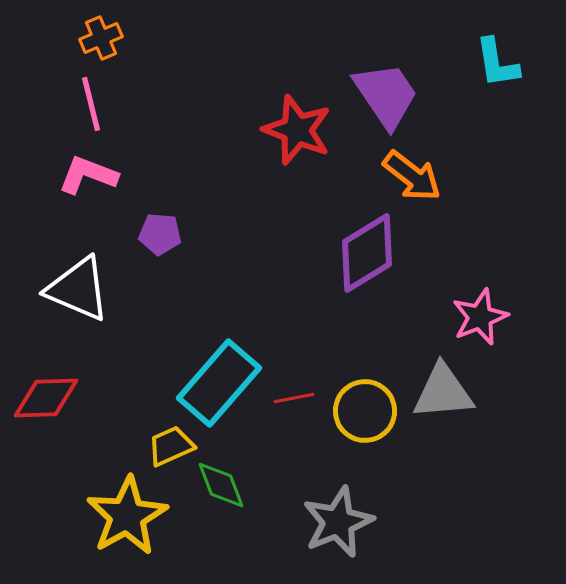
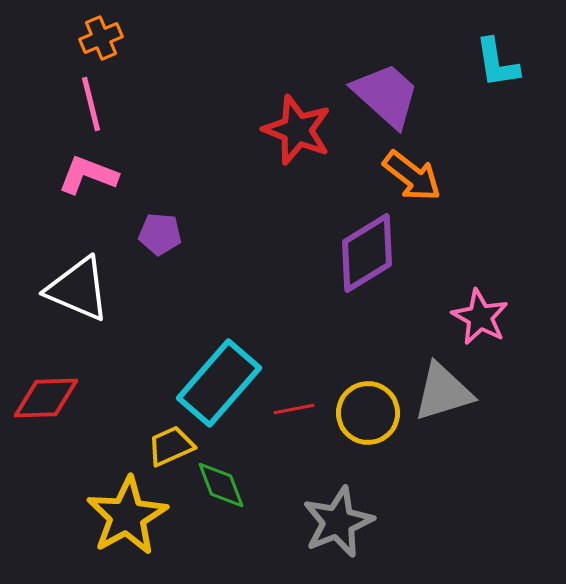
purple trapezoid: rotated 14 degrees counterclockwise
pink star: rotated 22 degrees counterclockwise
gray triangle: rotated 12 degrees counterclockwise
red line: moved 11 px down
yellow circle: moved 3 px right, 2 px down
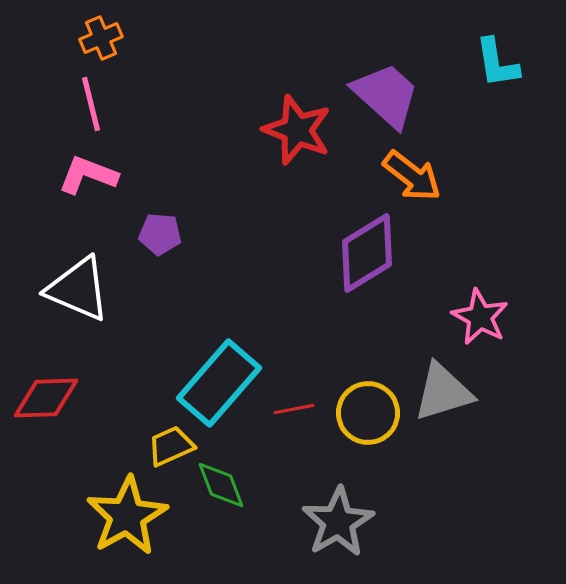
gray star: rotated 8 degrees counterclockwise
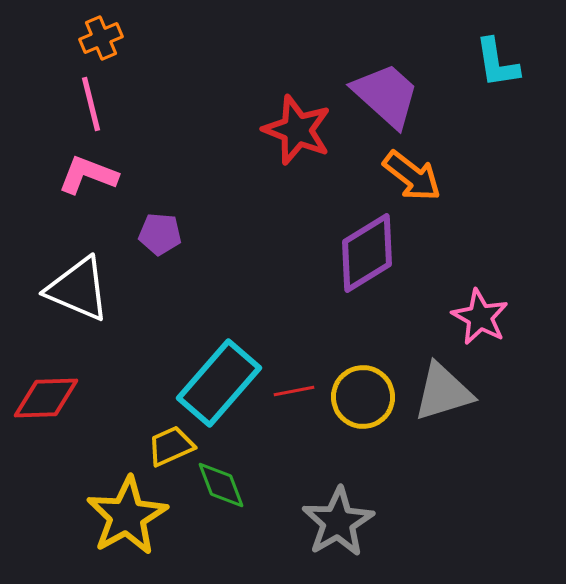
red line: moved 18 px up
yellow circle: moved 5 px left, 16 px up
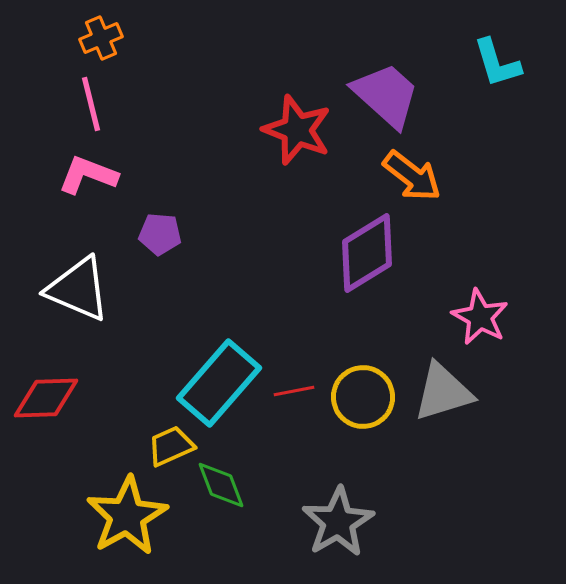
cyan L-shape: rotated 8 degrees counterclockwise
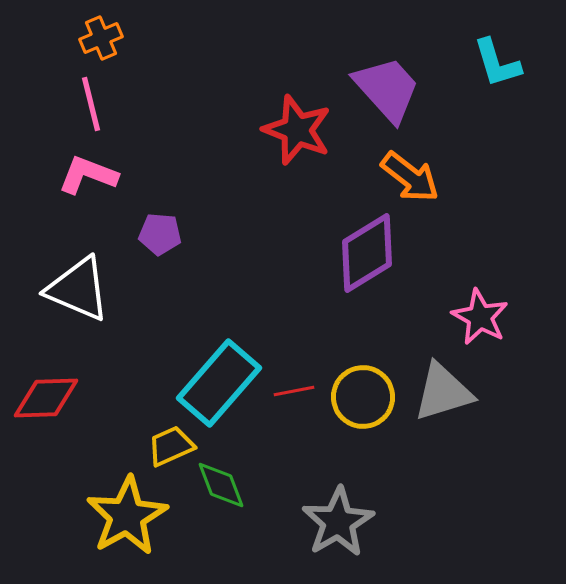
purple trapezoid: moved 1 px right, 6 px up; rotated 6 degrees clockwise
orange arrow: moved 2 px left, 1 px down
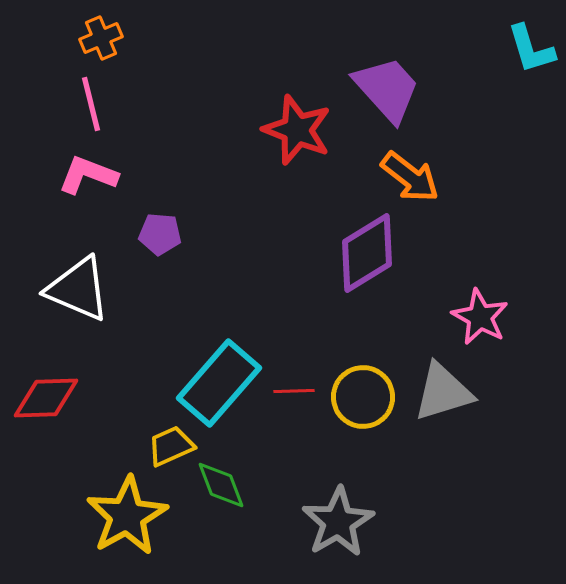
cyan L-shape: moved 34 px right, 14 px up
red line: rotated 9 degrees clockwise
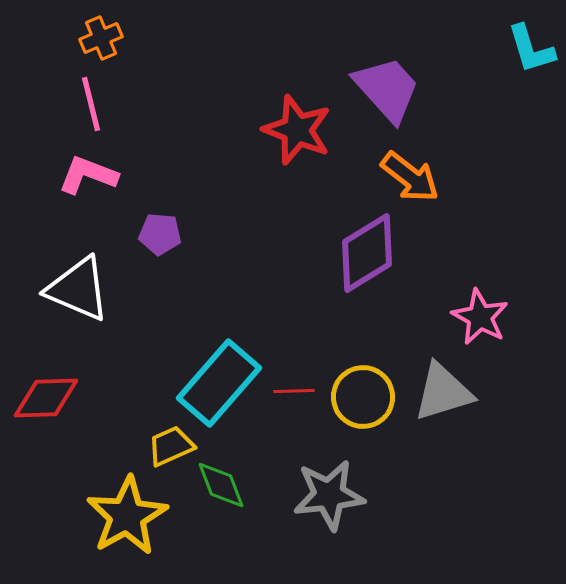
gray star: moved 9 px left, 27 px up; rotated 24 degrees clockwise
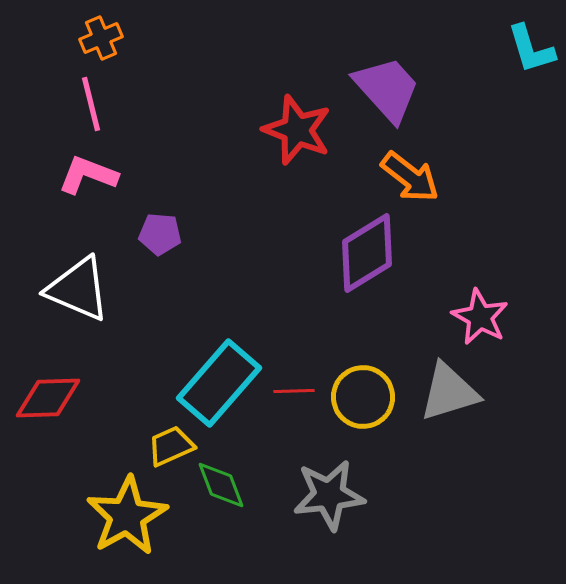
gray triangle: moved 6 px right
red diamond: moved 2 px right
